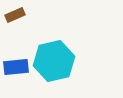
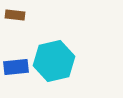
brown rectangle: rotated 30 degrees clockwise
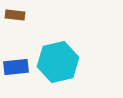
cyan hexagon: moved 4 px right, 1 px down
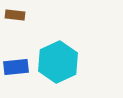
cyan hexagon: rotated 12 degrees counterclockwise
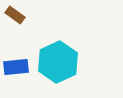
brown rectangle: rotated 30 degrees clockwise
